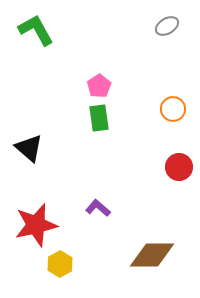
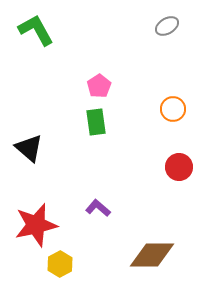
green rectangle: moved 3 px left, 4 px down
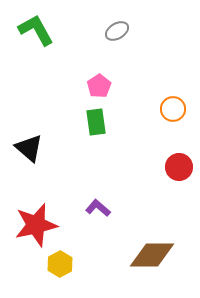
gray ellipse: moved 50 px left, 5 px down
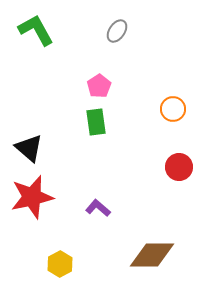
gray ellipse: rotated 25 degrees counterclockwise
red star: moved 4 px left, 28 px up
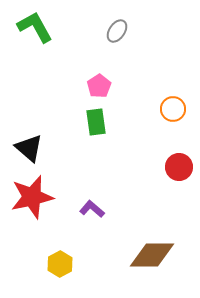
green L-shape: moved 1 px left, 3 px up
purple L-shape: moved 6 px left, 1 px down
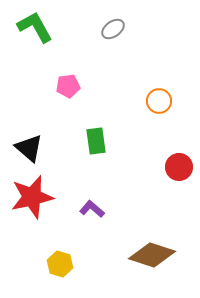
gray ellipse: moved 4 px left, 2 px up; rotated 20 degrees clockwise
pink pentagon: moved 31 px left; rotated 25 degrees clockwise
orange circle: moved 14 px left, 8 px up
green rectangle: moved 19 px down
brown diamond: rotated 18 degrees clockwise
yellow hexagon: rotated 15 degrees counterclockwise
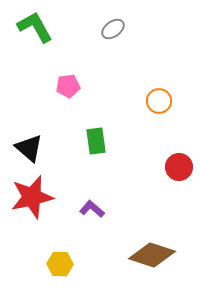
yellow hexagon: rotated 15 degrees counterclockwise
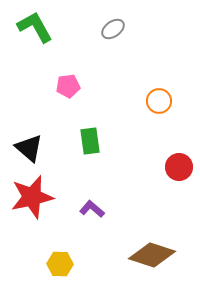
green rectangle: moved 6 px left
